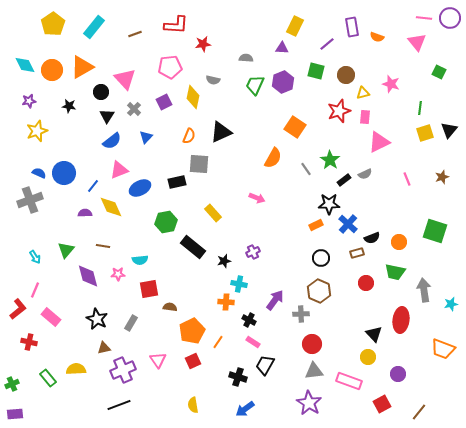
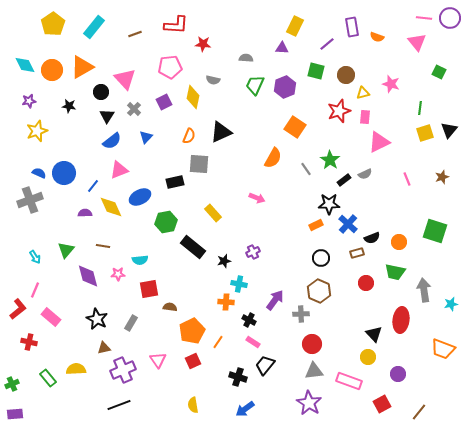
red star at (203, 44): rotated 14 degrees clockwise
purple hexagon at (283, 82): moved 2 px right, 5 px down
black rectangle at (177, 182): moved 2 px left
blue ellipse at (140, 188): moved 9 px down
black trapezoid at (265, 365): rotated 10 degrees clockwise
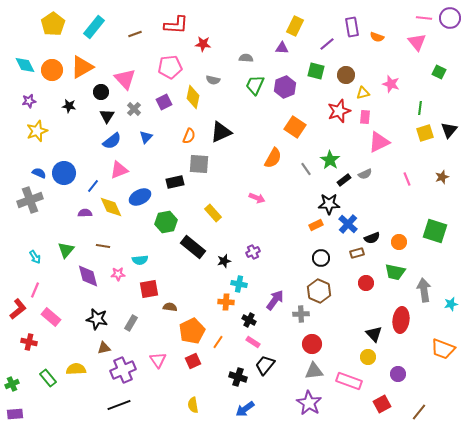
black star at (97, 319): rotated 15 degrees counterclockwise
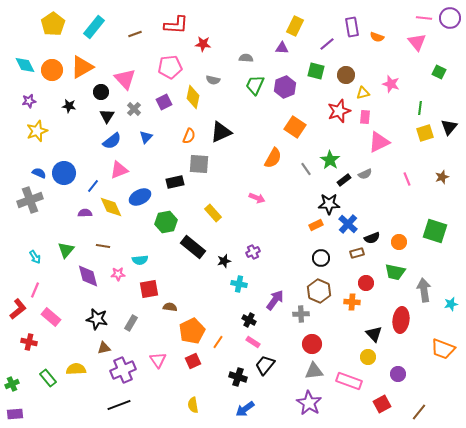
black triangle at (449, 130): moved 3 px up
orange cross at (226, 302): moved 126 px right
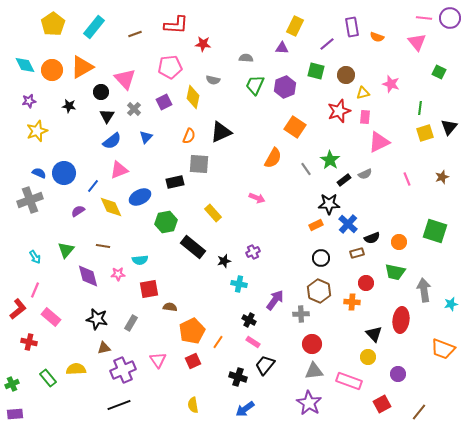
purple semicircle at (85, 213): moved 7 px left, 2 px up; rotated 32 degrees counterclockwise
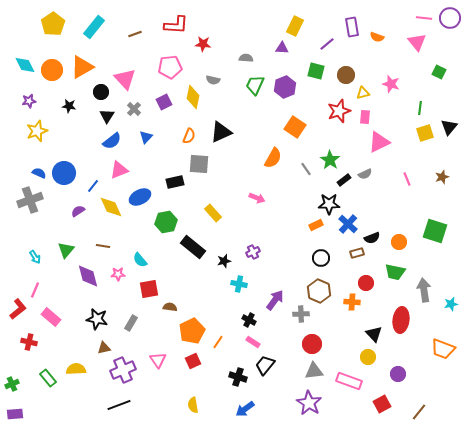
cyan semicircle at (140, 260): rotated 56 degrees clockwise
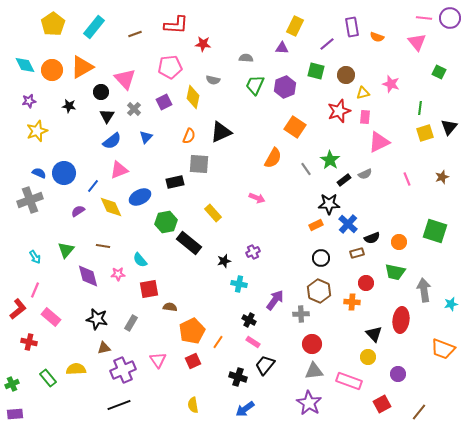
black rectangle at (193, 247): moved 4 px left, 4 px up
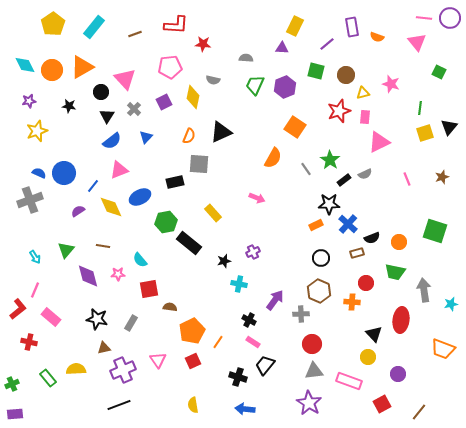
blue arrow at (245, 409): rotated 42 degrees clockwise
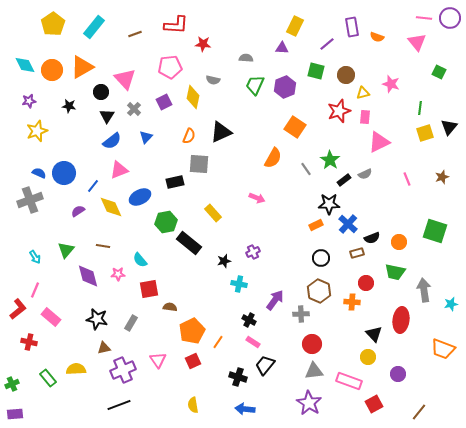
red square at (382, 404): moved 8 px left
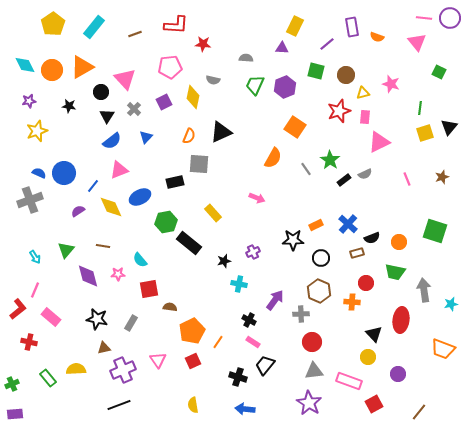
black star at (329, 204): moved 36 px left, 36 px down
red circle at (312, 344): moved 2 px up
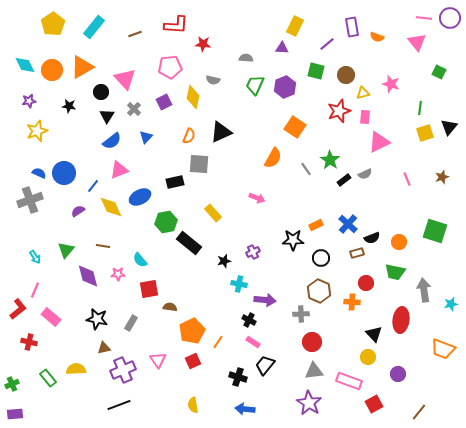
purple arrow at (275, 300): moved 10 px left; rotated 60 degrees clockwise
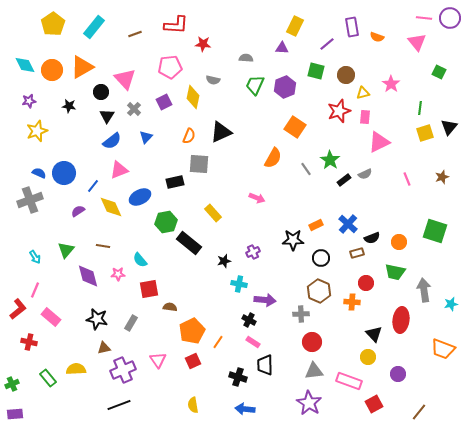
pink star at (391, 84): rotated 18 degrees clockwise
black trapezoid at (265, 365): rotated 40 degrees counterclockwise
